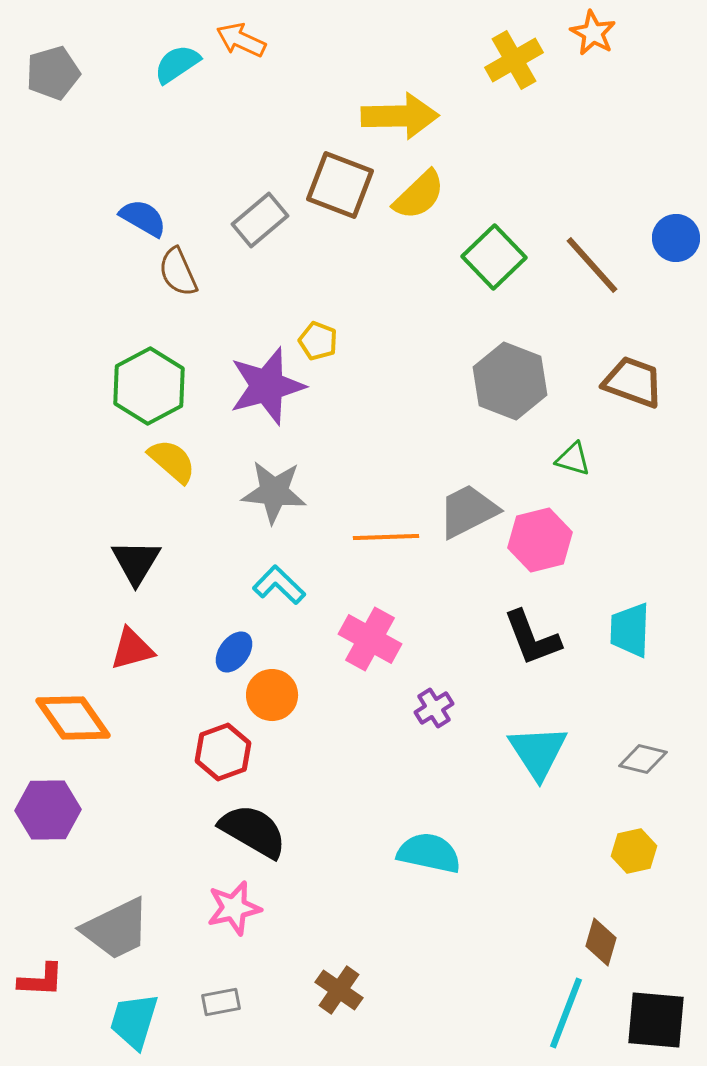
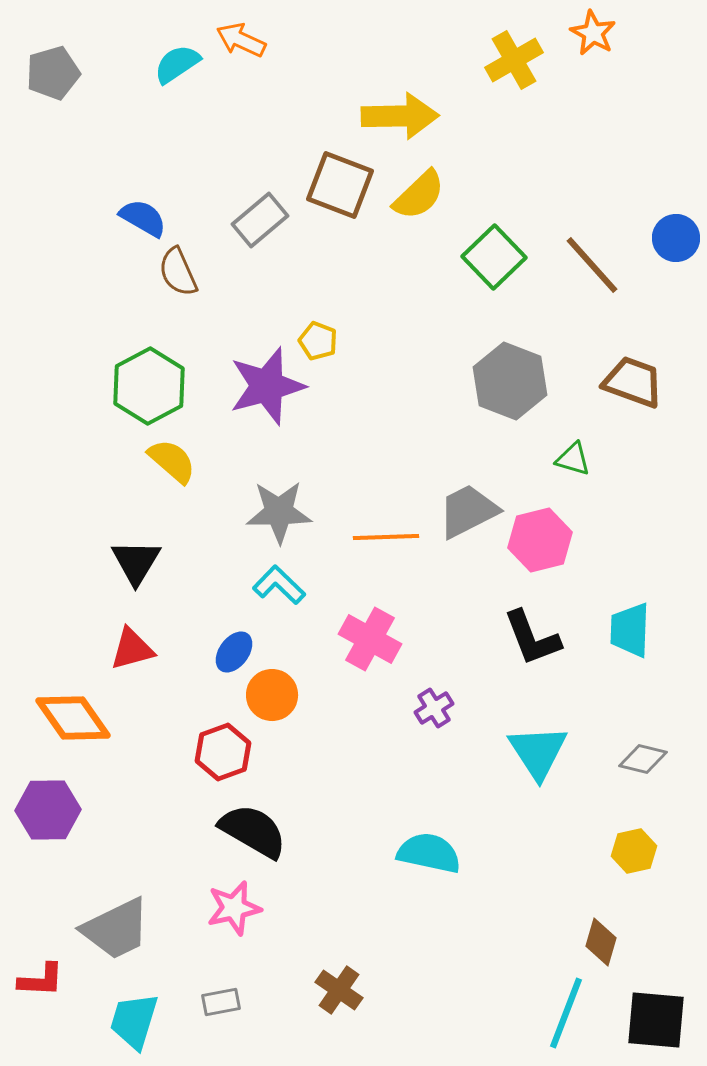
gray star at (274, 492): moved 5 px right, 20 px down; rotated 6 degrees counterclockwise
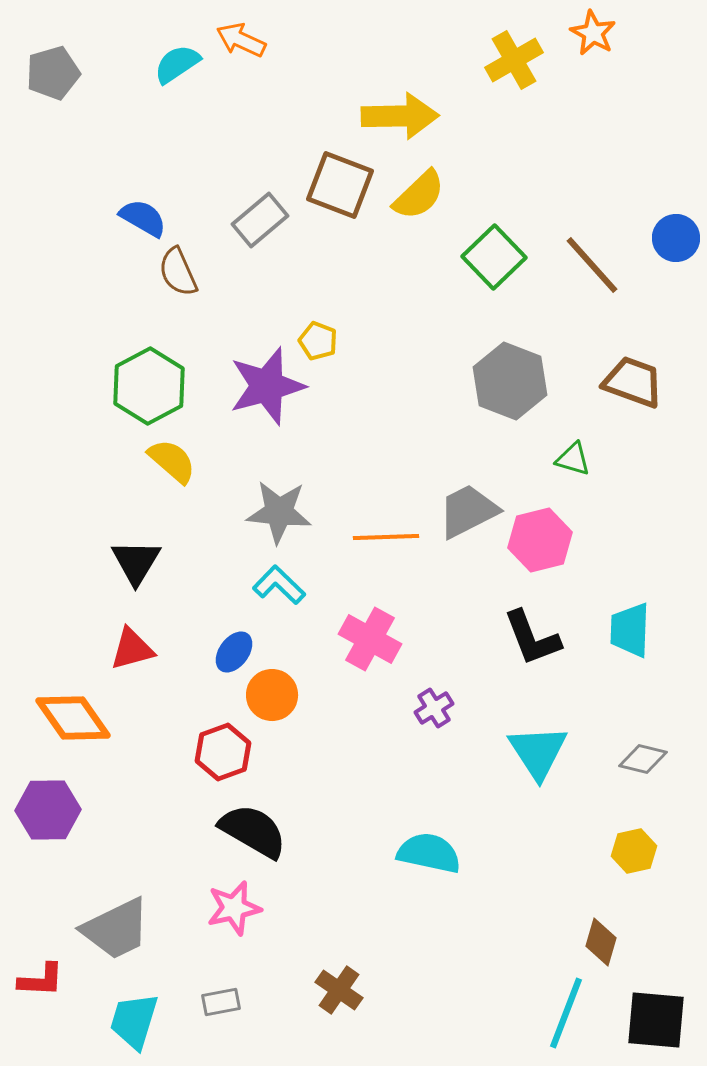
gray star at (279, 512): rotated 6 degrees clockwise
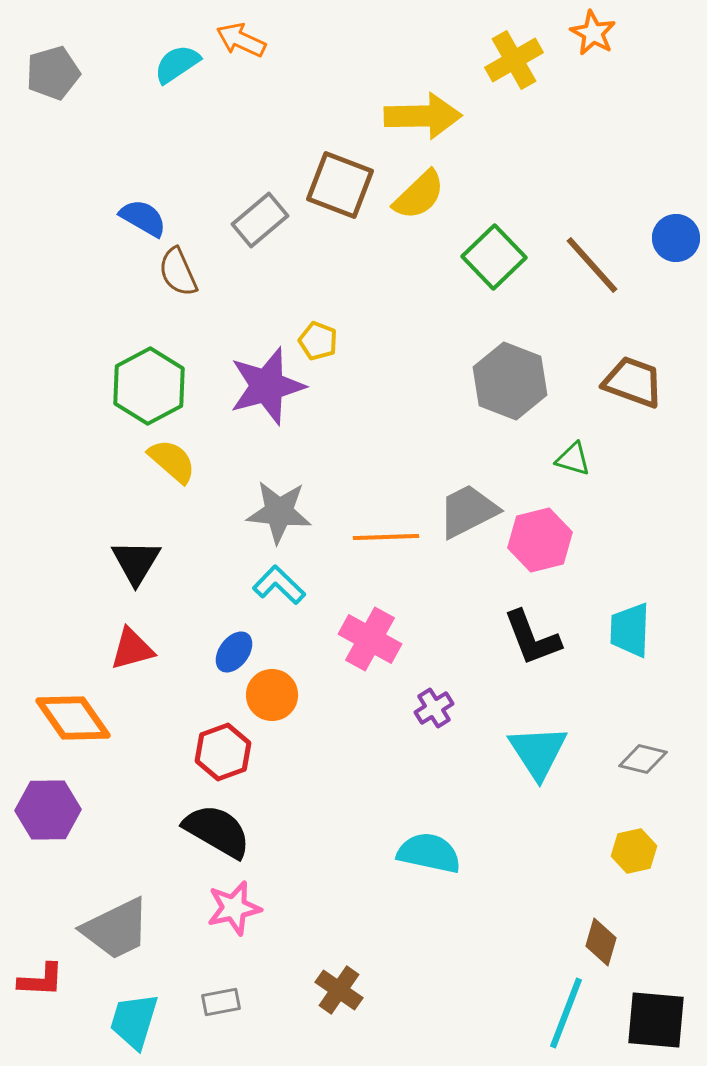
yellow arrow at (400, 116): moved 23 px right
black semicircle at (253, 831): moved 36 px left
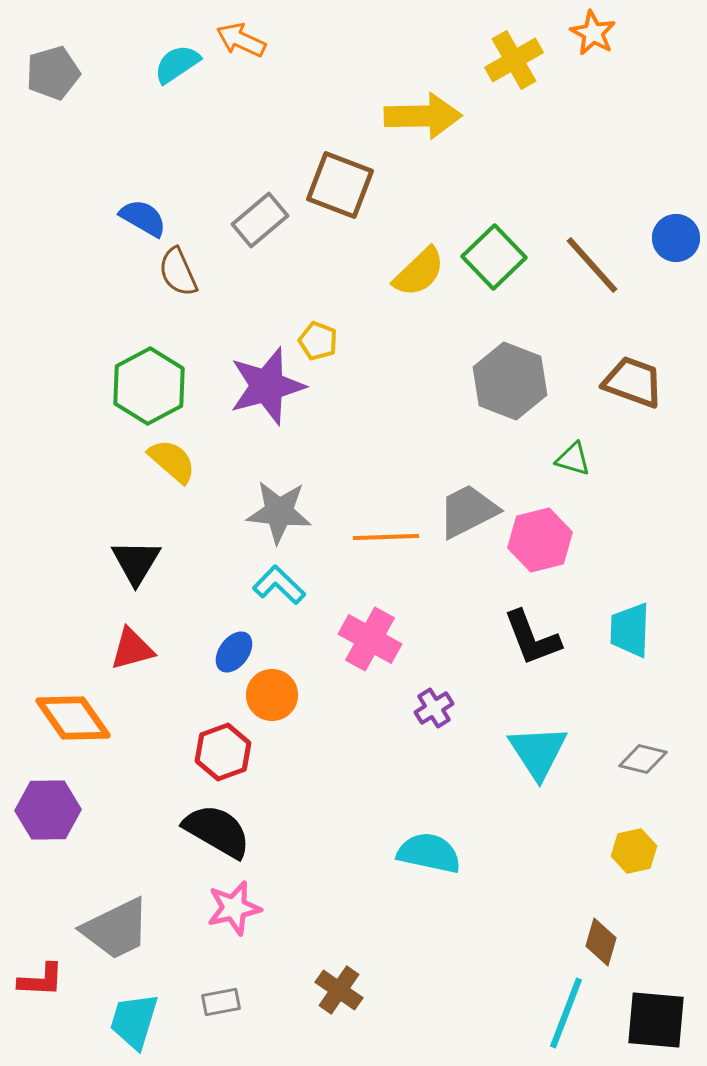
yellow semicircle at (419, 195): moved 77 px down
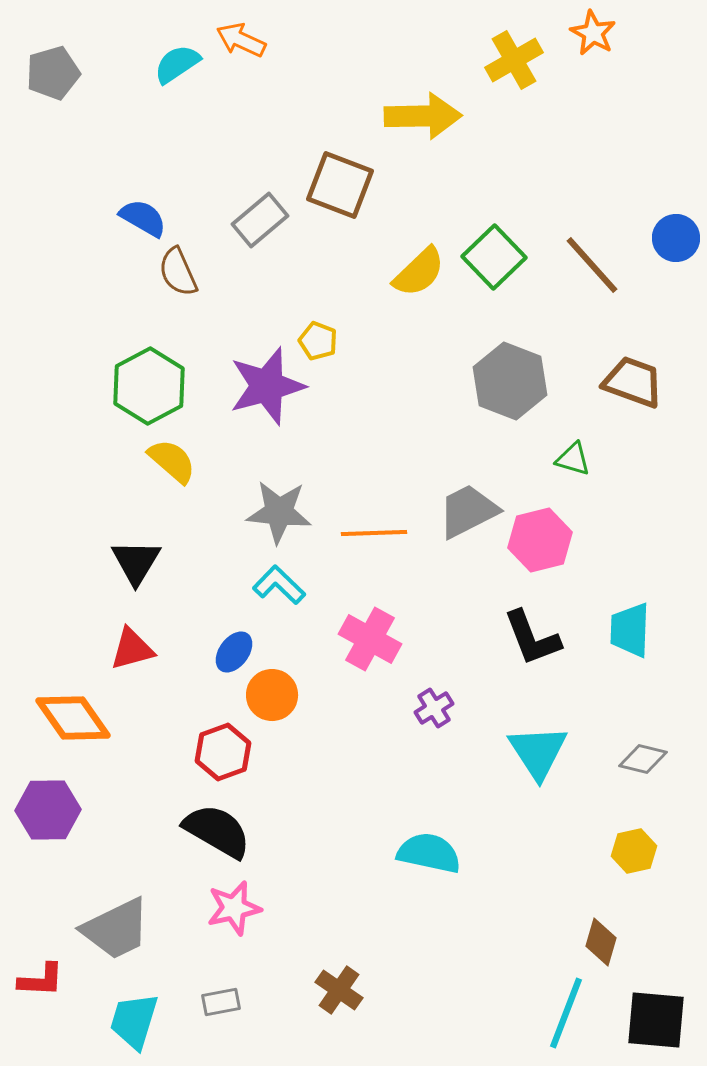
orange line at (386, 537): moved 12 px left, 4 px up
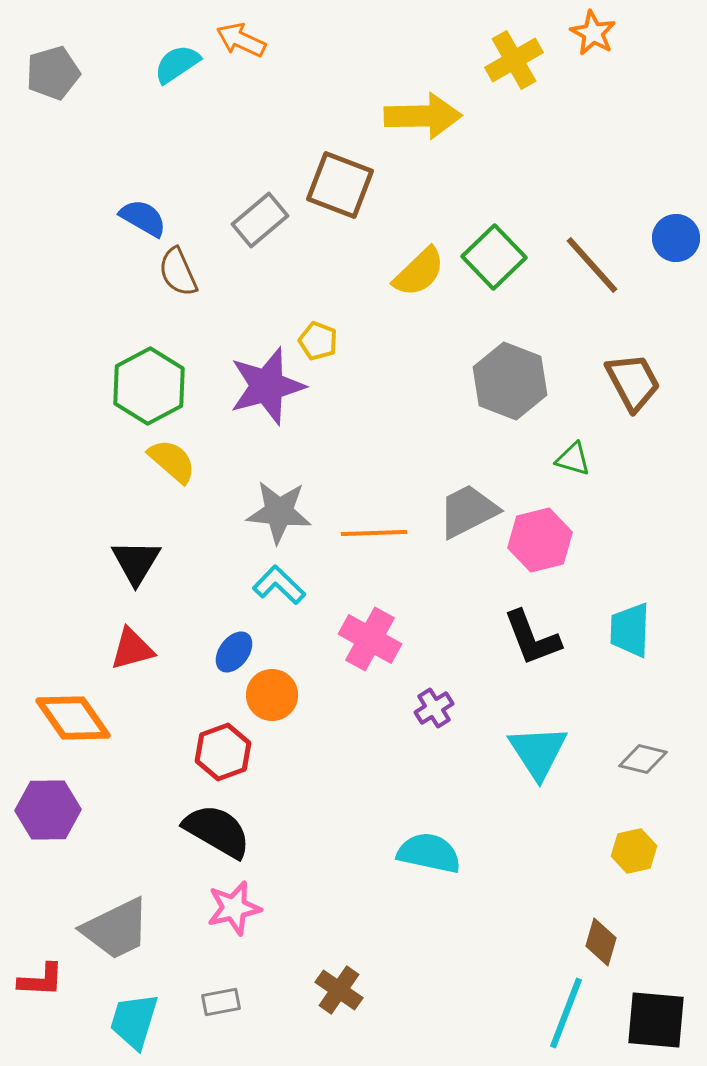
brown trapezoid at (633, 382): rotated 42 degrees clockwise
